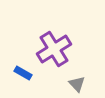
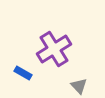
gray triangle: moved 2 px right, 2 px down
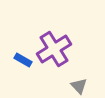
blue rectangle: moved 13 px up
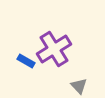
blue rectangle: moved 3 px right, 1 px down
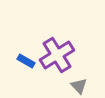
purple cross: moved 3 px right, 6 px down
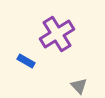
purple cross: moved 21 px up
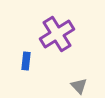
blue rectangle: rotated 66 degrees clockwise
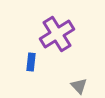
blue rectangle: moved 5 px right, 1 px down
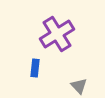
blue rectangle: moved 4 px right, 6 px down
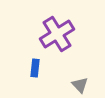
gray triangle: moved 1 px right, 1 px up
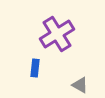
gray triangle: rotated 18 degrees counterclockwise
